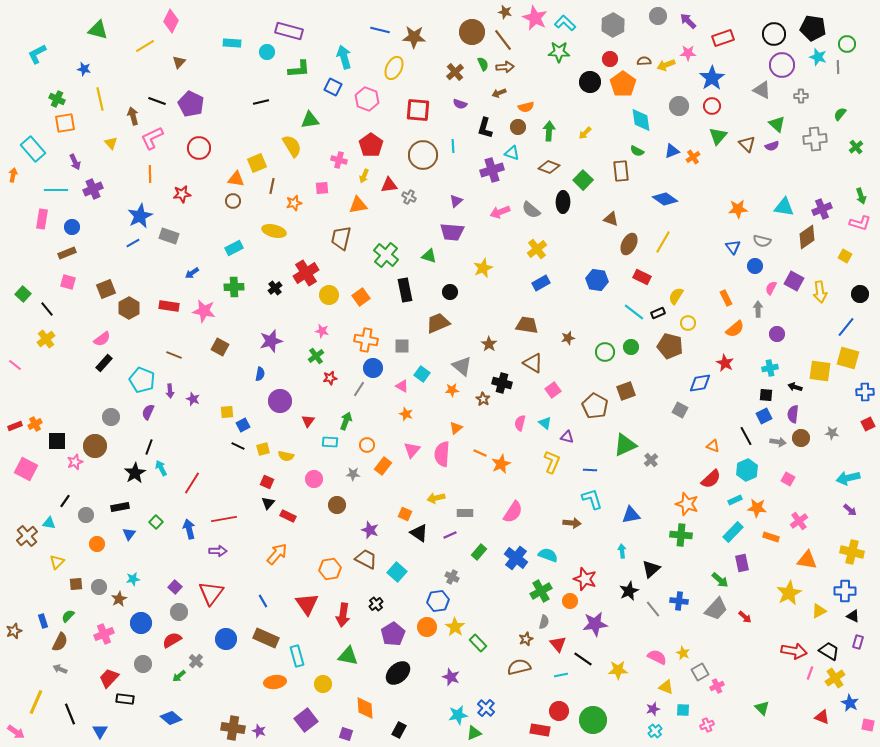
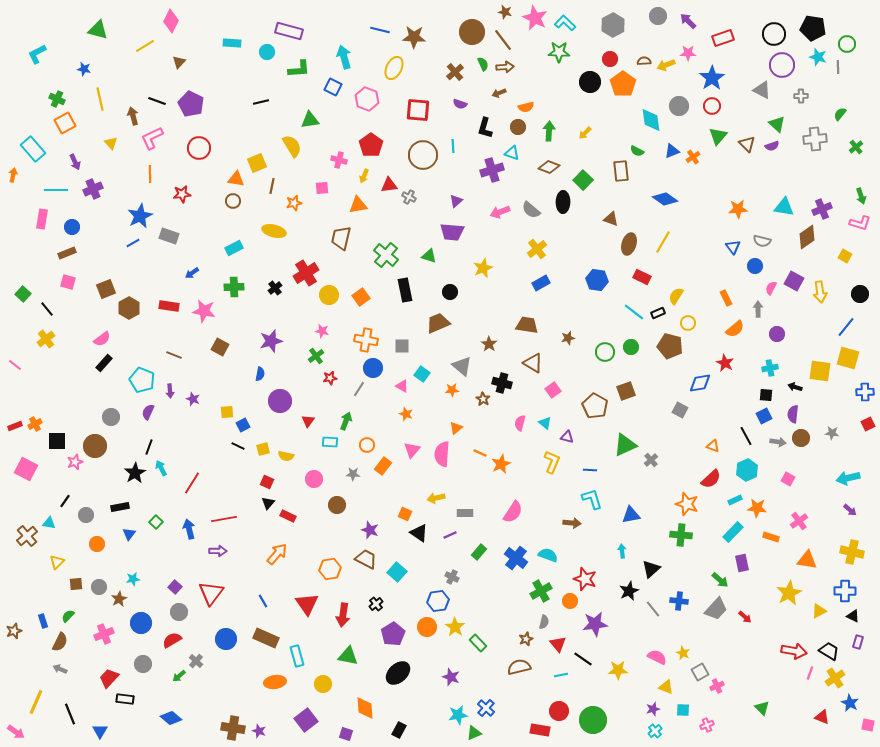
cyan diamond at (641, 120): moved 10 px right
orange square at (65, 123): rotated 20 degrees counterclockwise
brown ellipse at (629, 244): rotated 10 degrees counterclockwise
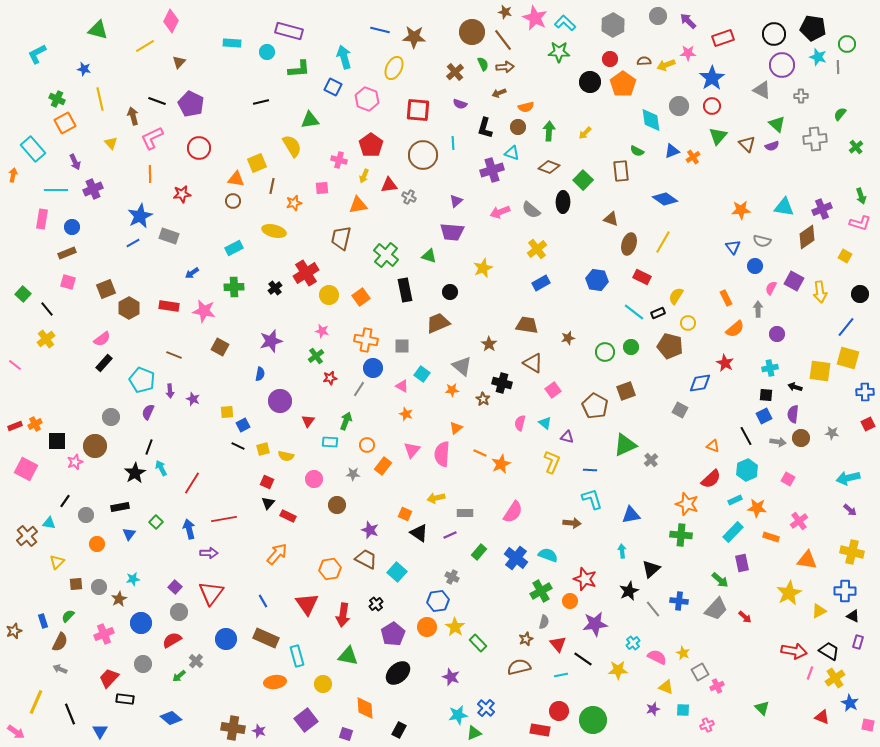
cyan line at (453, 146): moved 3 px up
orange star at (738, 209): moved 3 px right, 1 px down
purple arrow at (218, 551): moved 9 px left, 2 px down
cyan cross at (655, 731): moved 22 px left, 88 px up
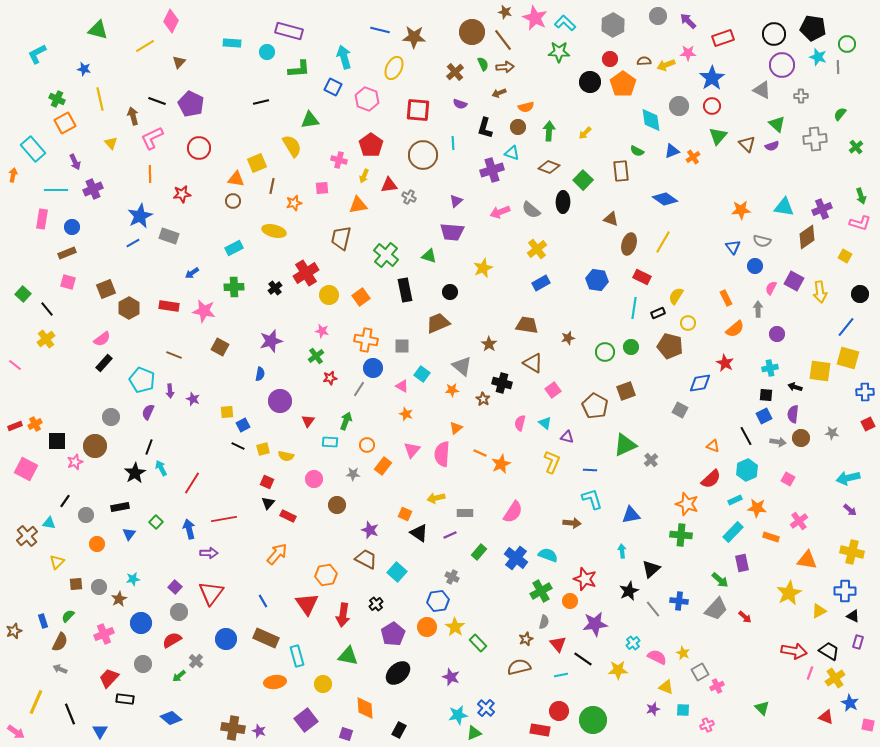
cyan line at (634, 312): moved 4 px up; rotated 60 degrees clockwise
orange hexagon at (330, 569): moved 4 px left, 6 px down
red triangle at (822, 717): moved 4 px right
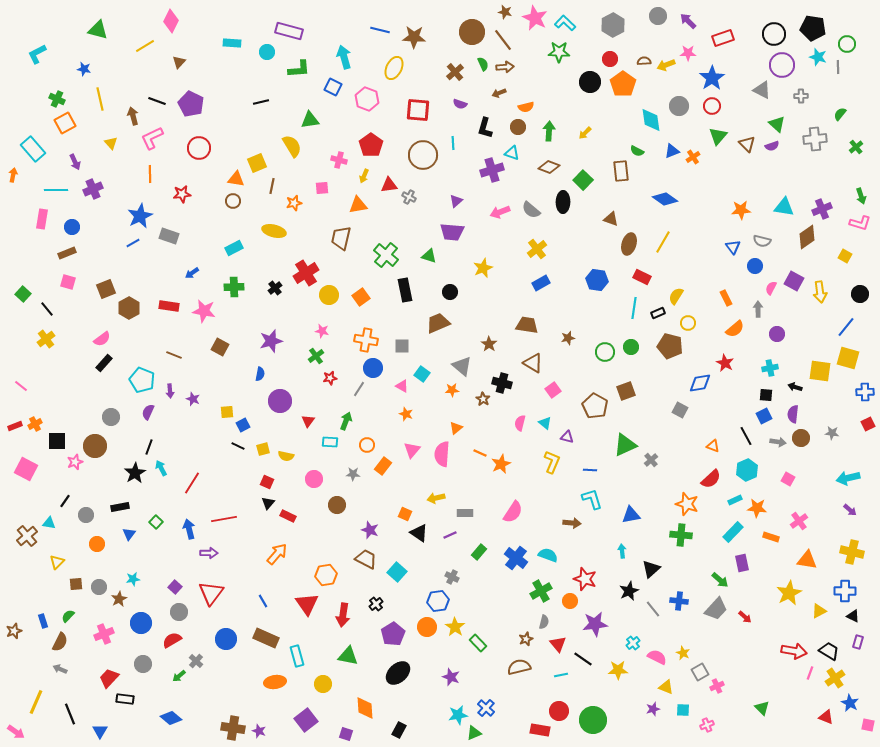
pink line at (15, 365): moved 6 px right, 21 px down
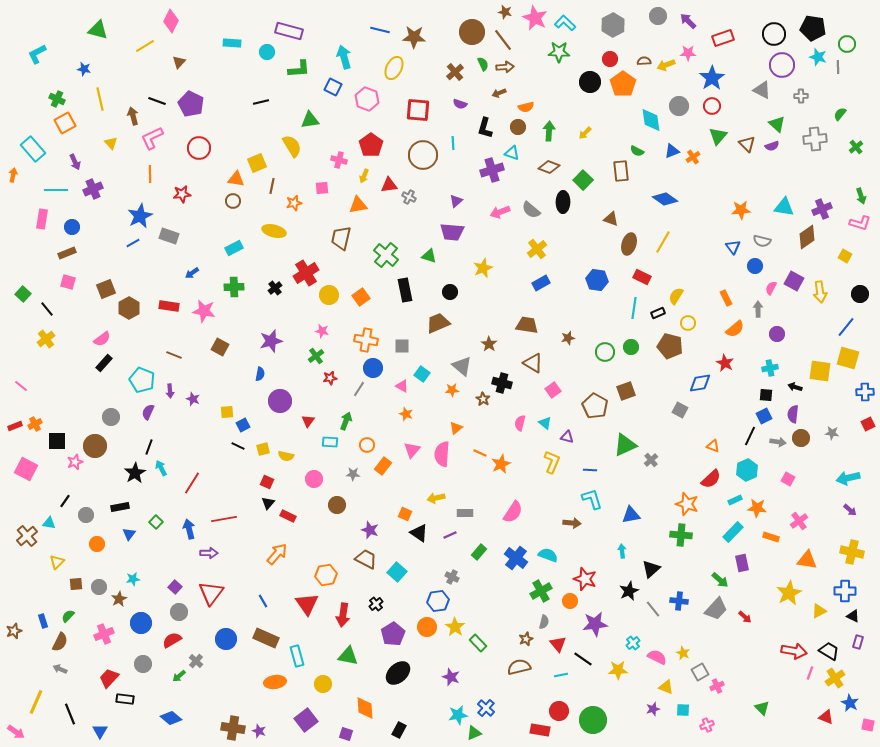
black line at (746, 436): moved 4 px right; rotated 54 degrees clockwise
